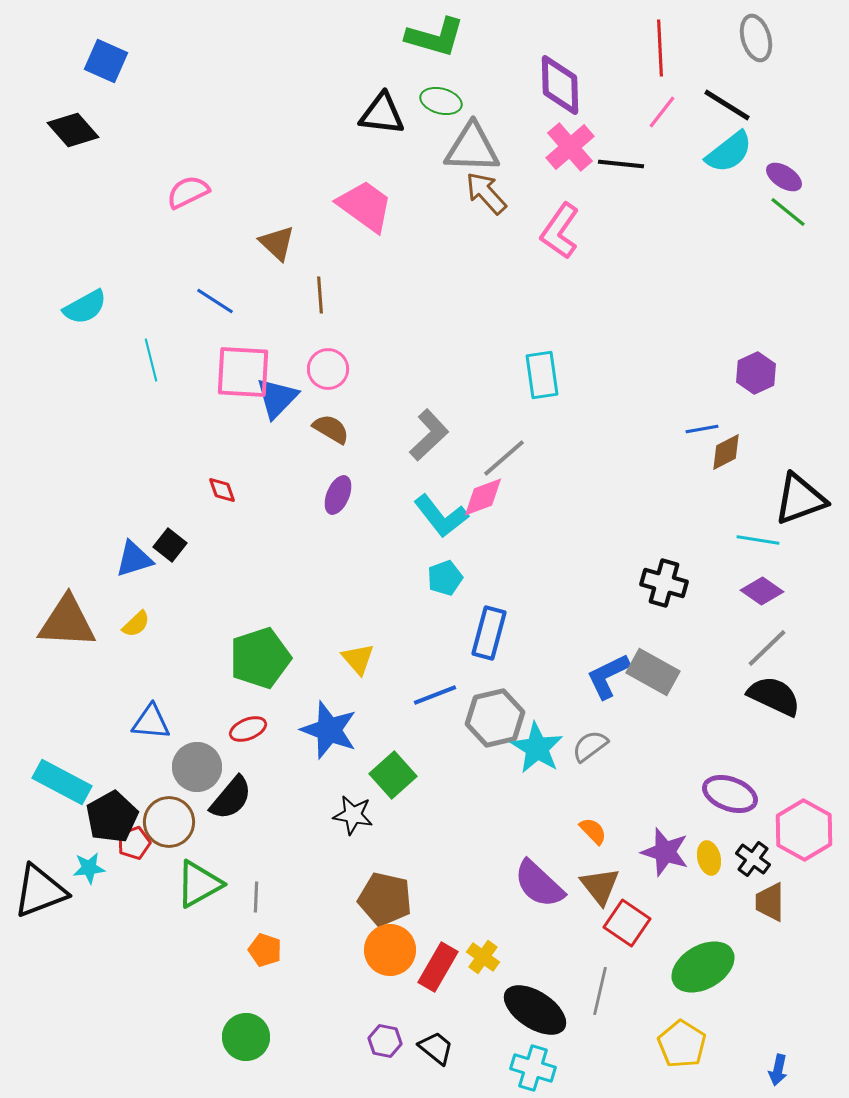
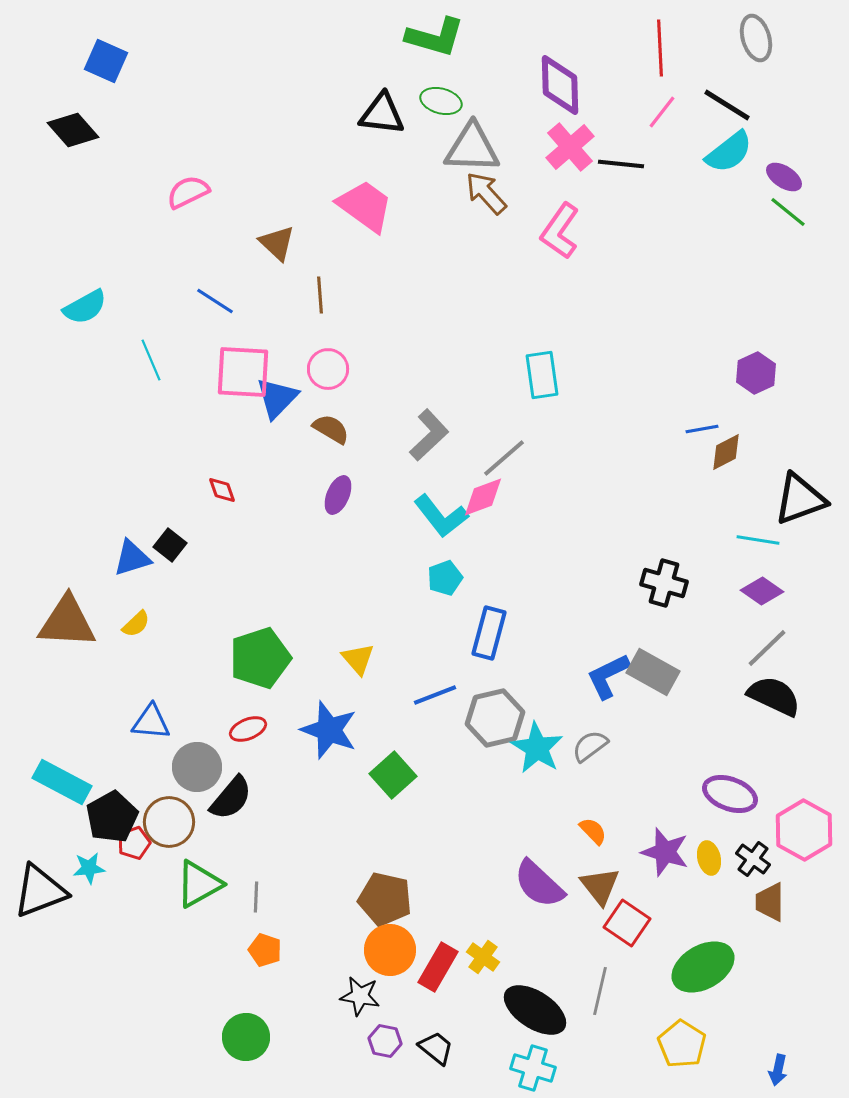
cyan line at (151, 360): rotated 9 degrees counterclockwise
blue triangle at (134, 559): moved 2 px left, 1 px up
black star at (353, 815): moved 7 px right, 181 px down
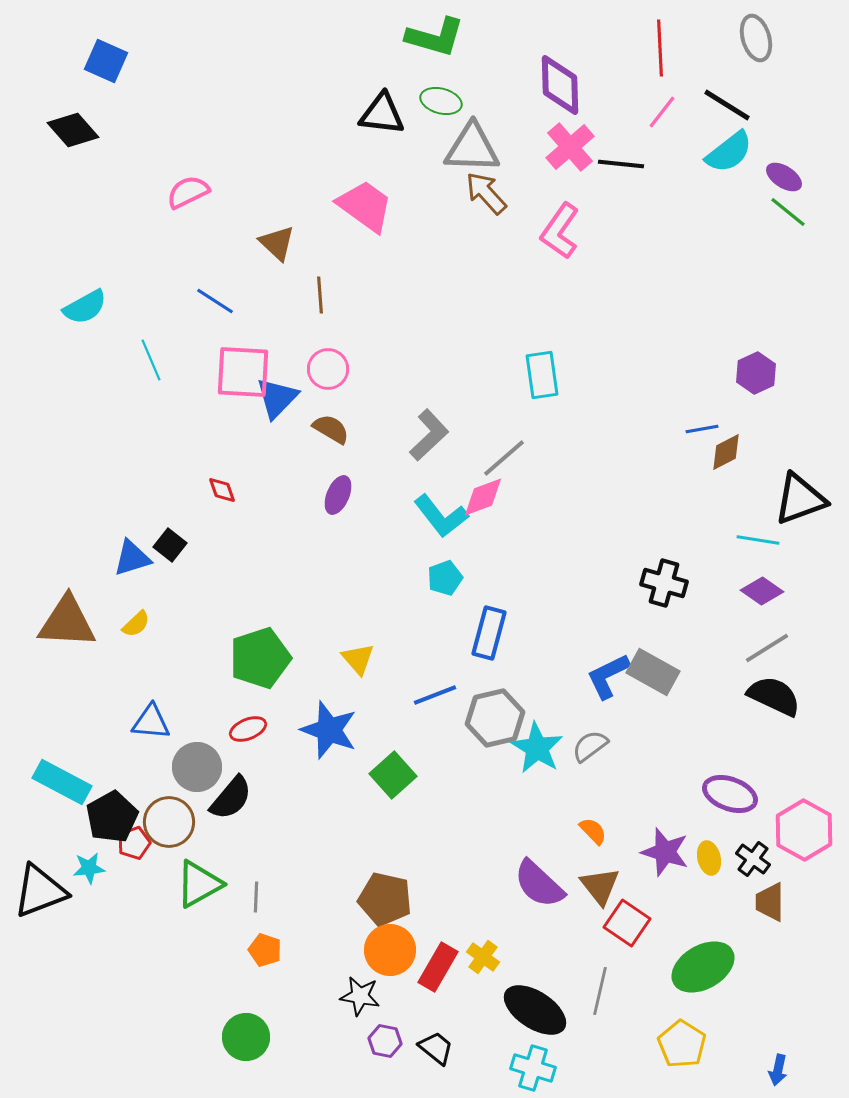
gray line at (767, 648): rotated 12 degrees clockwise
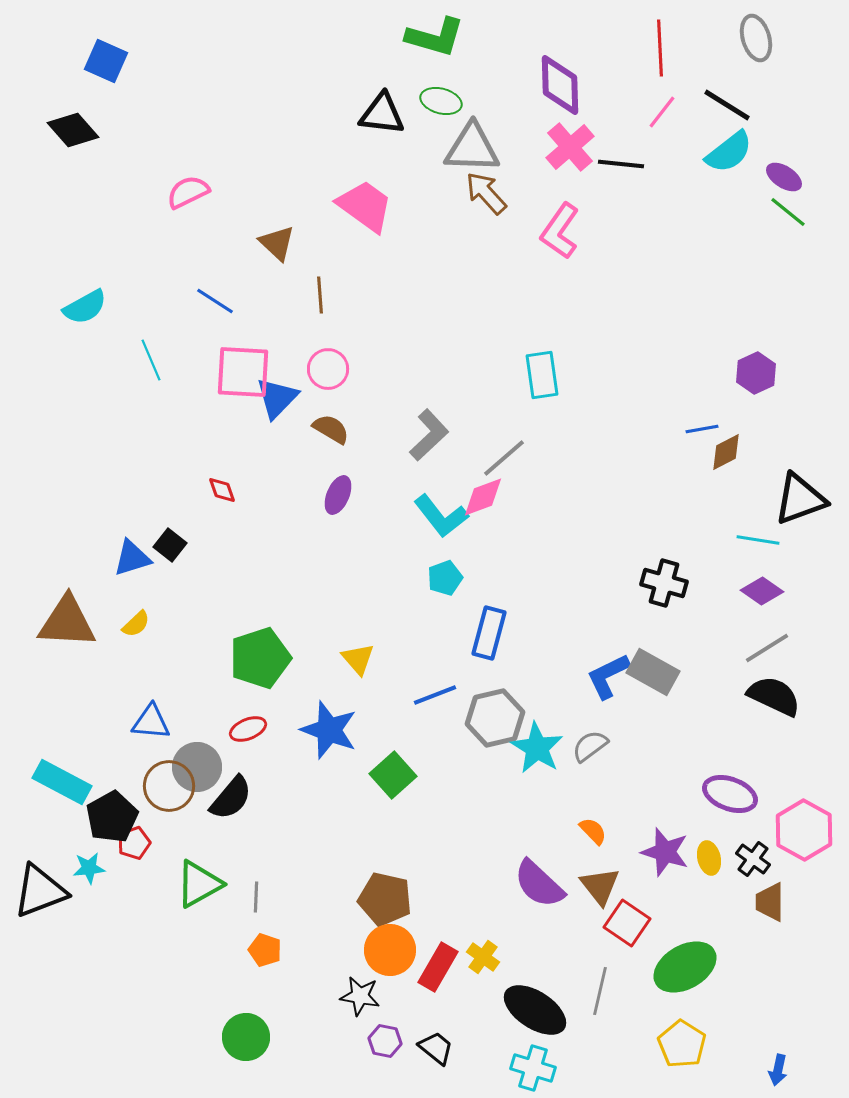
brown circle at (169, 822): moved 36 px up
green ellipse at (703, 967): moved 18 px left
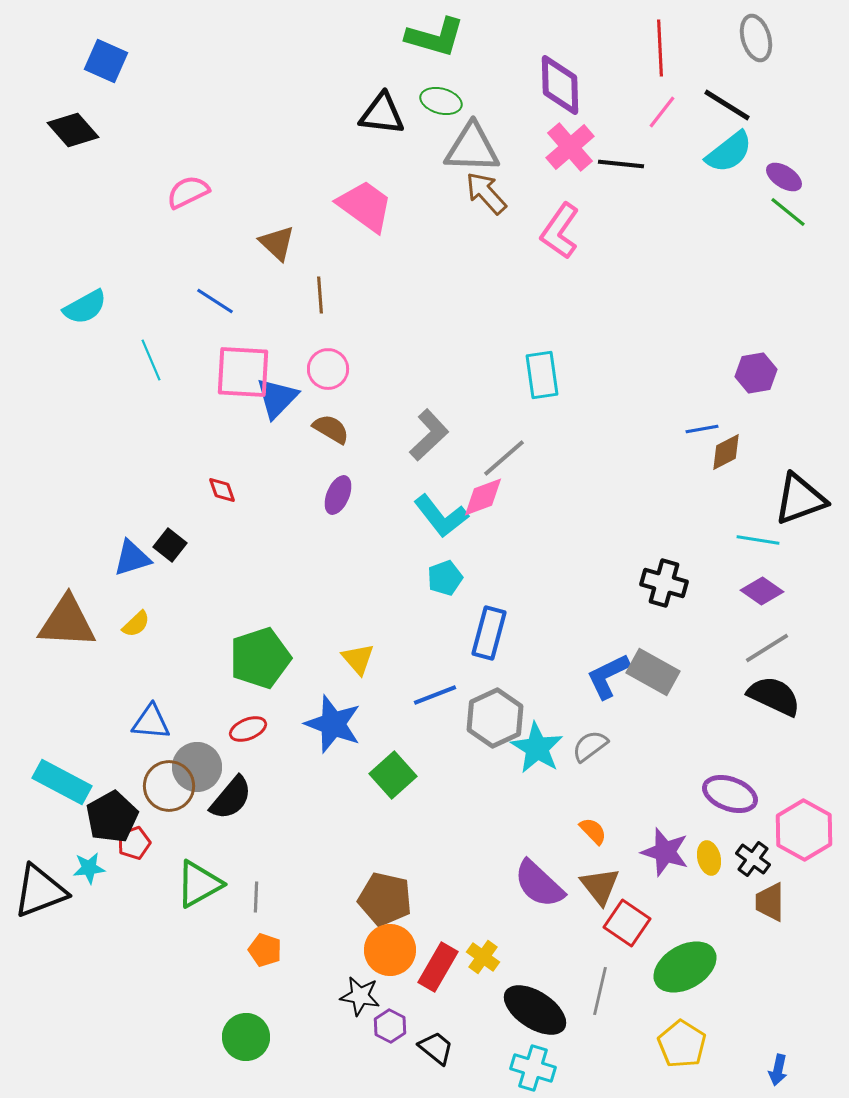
purple hexagon at (756, 373): rotated 15 degrees clockwise
gray hexagon at (495, 718): rotated 12 degrees counterclockwise
blue star at (329, 730): moved 4 px right, 6 px up
purple hexagon at (385, 1041): moved 5 px right, 15 px up; rotated 16 degrees clockwise
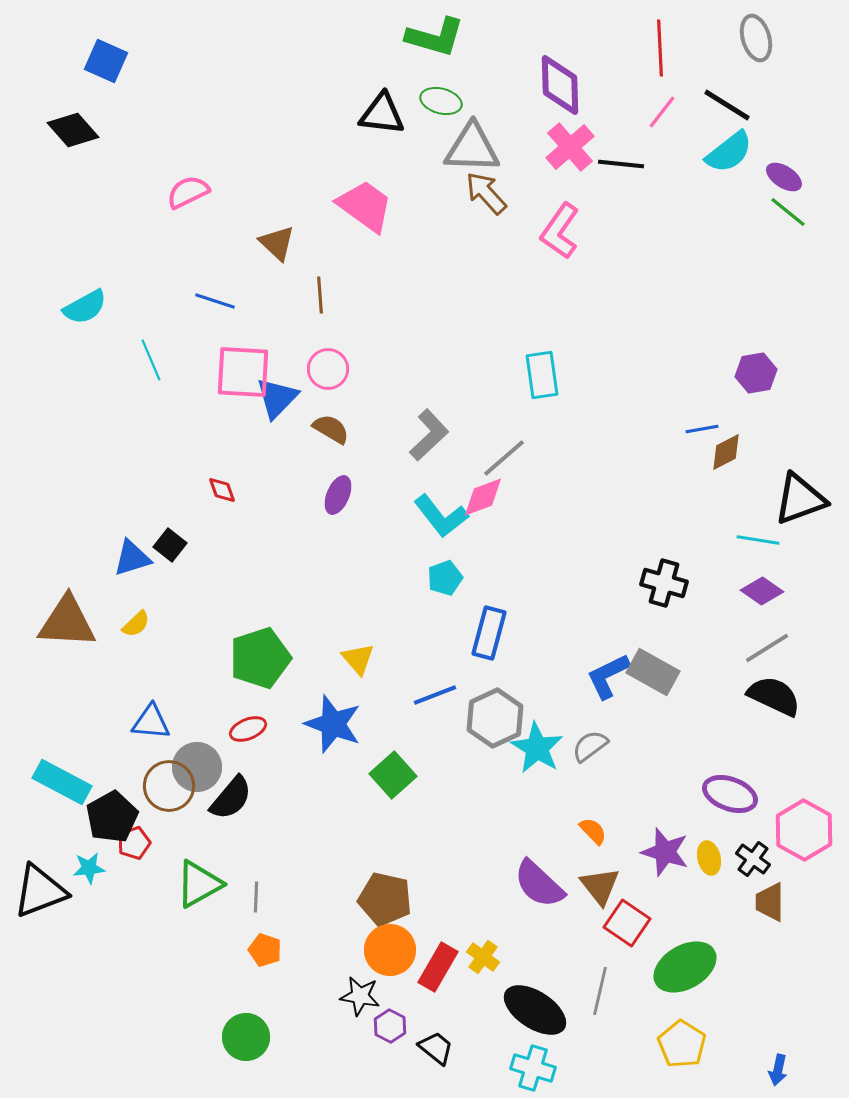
blue line at (215, 301): rotated 15 degrees counterclockwise
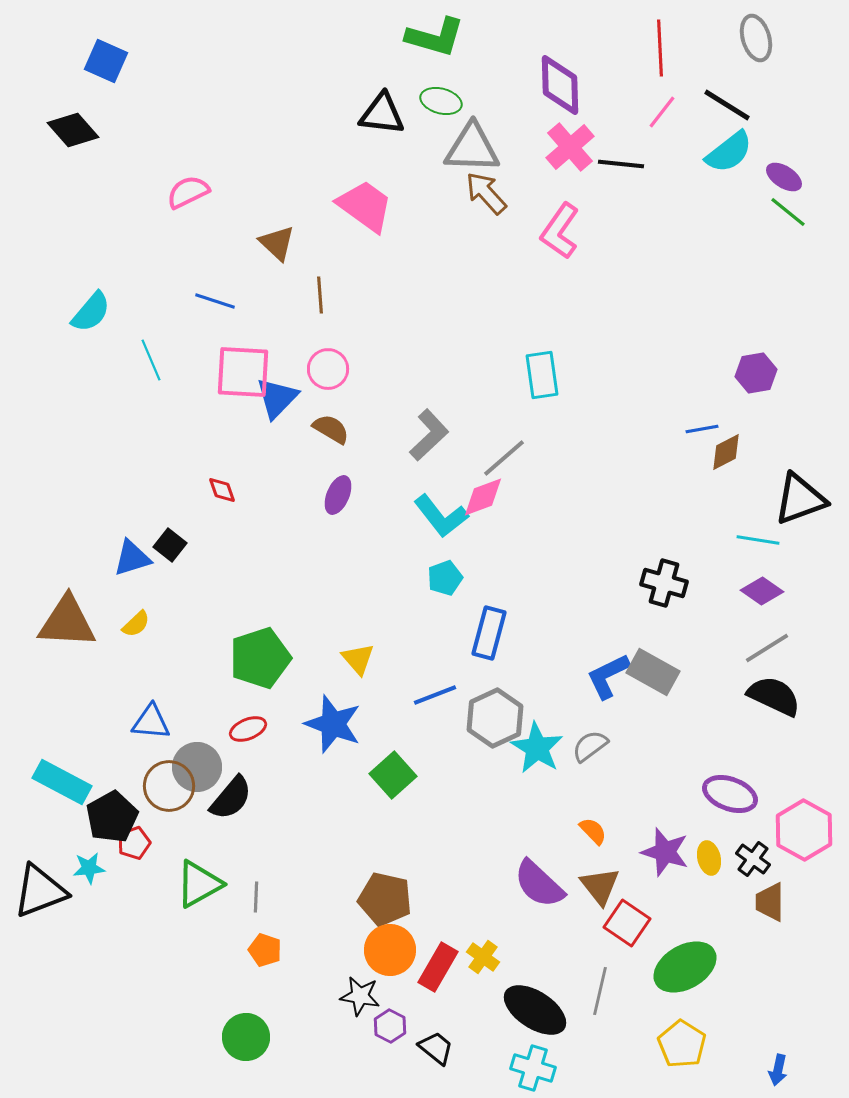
cyan semicircle at (85, 307): moved 6 px right, 5 px down; rotated 21 degrees counterclockwise
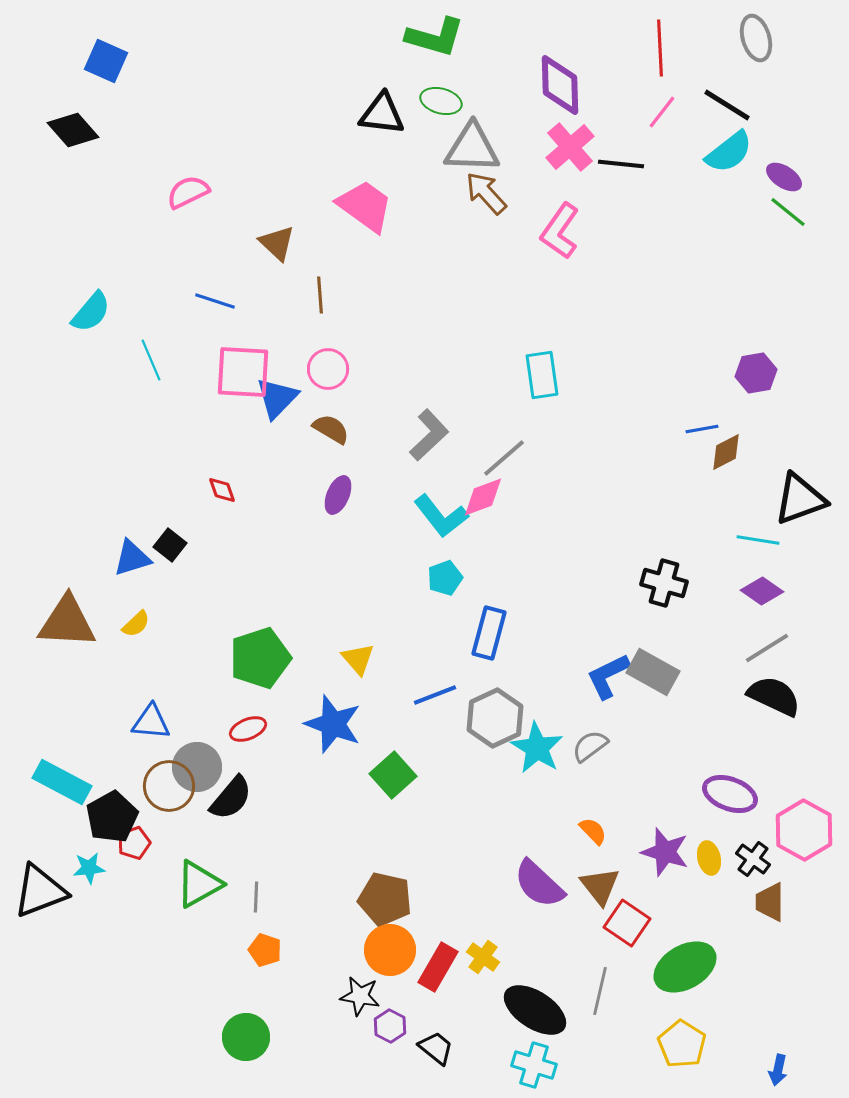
cyan cross at (533, 1068): moved 1 px right, 3 px up
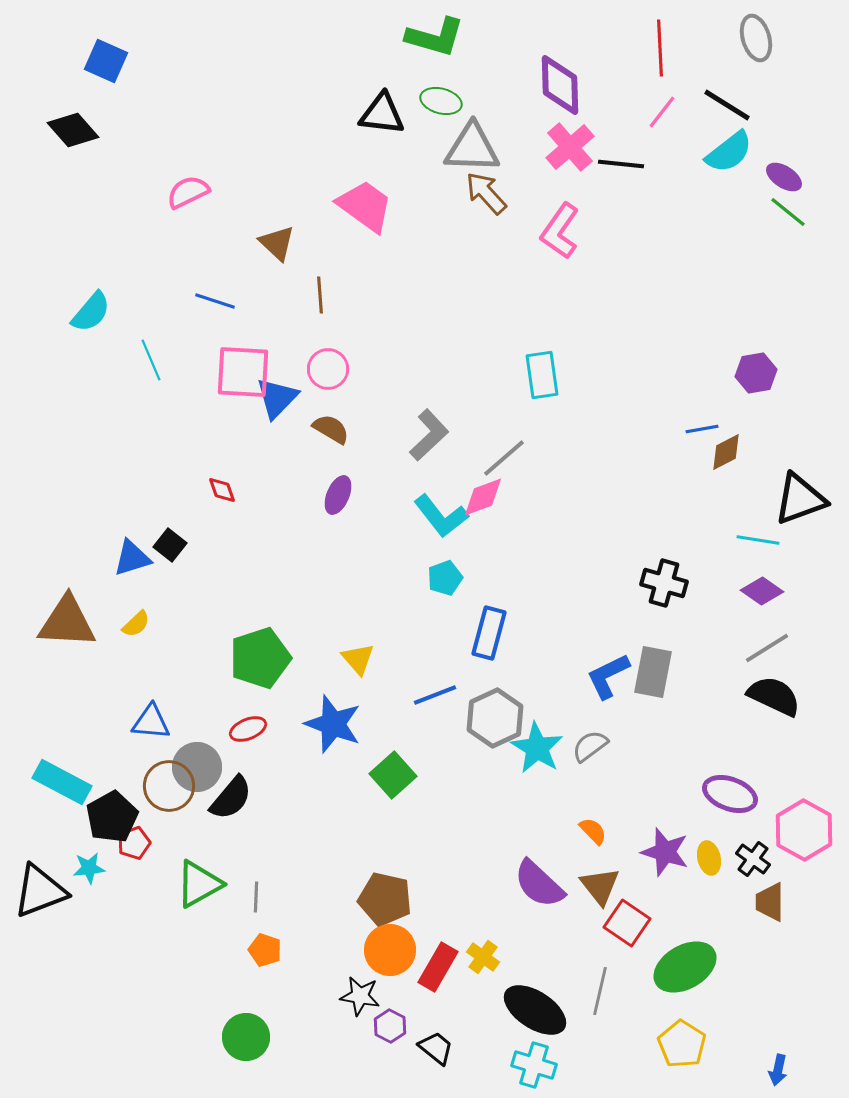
gray rectangle at (653, 672): rotated 72 degrees clockwise
